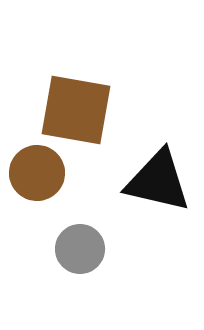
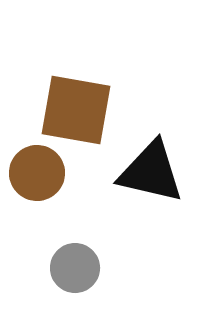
black triangle: moved 7 px left, 9 px up
gray circle: moved 5 px left, 19 px down
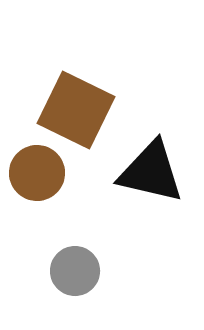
brown square: rotated 16 degrees clockwise
gray circle: moved 3 px down
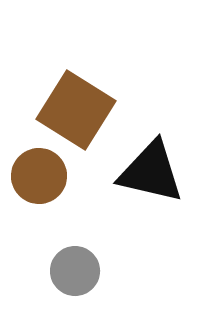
brown square: rotated 6 degrees clockwise
brown circle: moved 2 px right, 3 px down
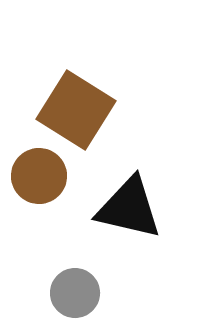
black triangle: moved 22 px left, 36 px down
gray circle: moved 22 px down
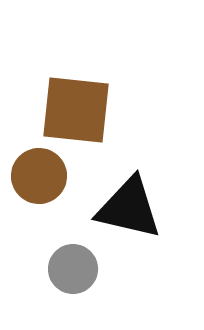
brown square: rotated 26 degrees counterclockwise
gray circle: moved 2 px left, 24 px up
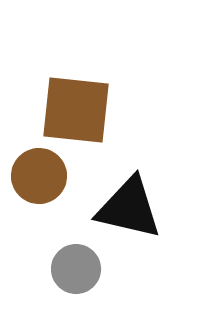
gray circle: moved 3 px right
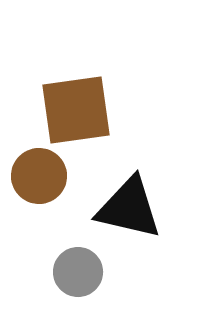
brown square: rotated 14 degrees counterclockwise
gray circle: moved 2 px right, 3 px down
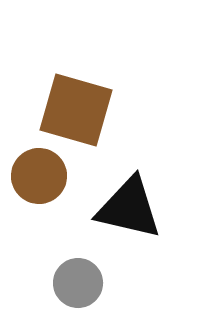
brown square: rotated 24 degrees clockwise
gray circle: moved 11 px down
